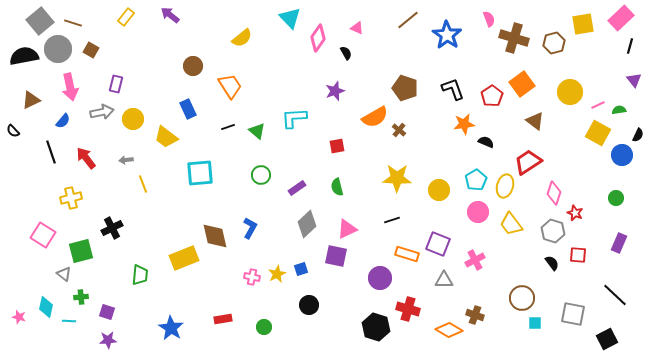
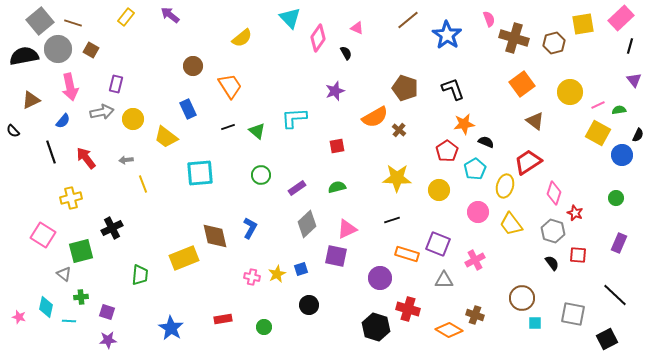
red pentagon at (492, 96): moved 45 px left, 55 px down
cyan pentagon at (476, 180): moved 1 px left, 11 px up
green semicircle at (337, 187): rotated 90 degrees clockwise
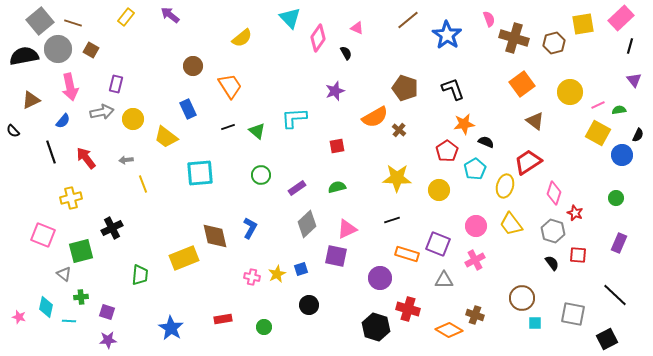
pink circle at (478, 212): moved 2 px left, 14 px down
pink square at (43, 235): rotated 10 degrees counterclockwise
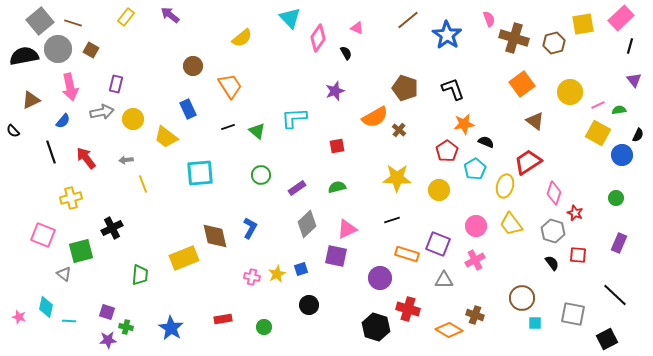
green cross at (81, 297): moved 45 px right, 30 px down; rotated 16 degrees clockwise
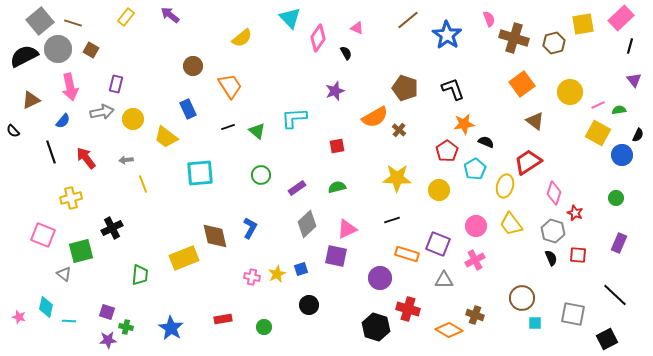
black semicircle at (24, 56): rotated 16 degrees counterclockwise
black semicircle at (552, 263): moved 1 px left, 5 px up; rotated 14 degrees clockwise
